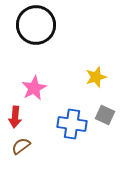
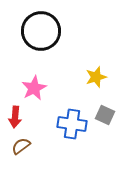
black circle: moved 5 px right, 6 px down
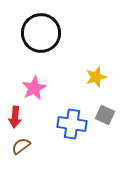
black circle: moved 2 px down
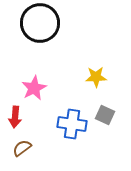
black circle: moved 1 px left, 10 px up
yellow star: rotated 15 degrees clockwise
brown semicircle: moved 1 px right, 2 px down
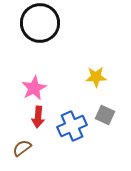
red arrow: moved 23 px right
blue cross: moved 2 px down; rotated 32 degrees counterclockwise
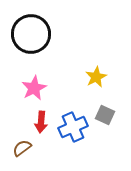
black circle: moved 9 px left, 11 px down
yellow star: rotated 25 degrees counterclockwise
red arrow: moved 3 px right, 5 px down
blue cross: moved 1 px right, 1 px down
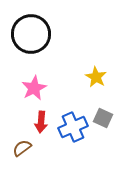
yellow star: rotated 15 degrees counterclockwise
gray square: moved 2 px left, 3 px down
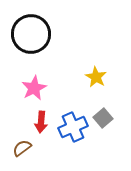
gray square: rotated 24 degrees clockwise
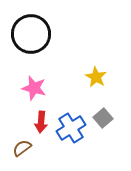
pink star: rotated 30 degrees counterclockwise
blue cross: moved 2 px left, 1 px down; rotated 8 degrees counterclockwise
